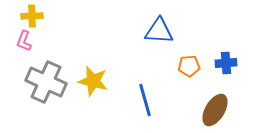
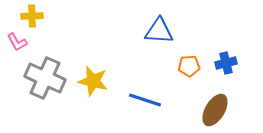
pink L-shape: moved 7 px left, 1 px down; rotated 50 degrees counterclockwise
blue cross: rotated 10 degrees counterclockwise
gray cross: moved 1 px left, 4 px up
blue line: rotated 56 degrees counterclockwise
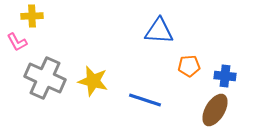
blue cross: moved 1 px left, 13 px down; rotated 20 degrees clockwise
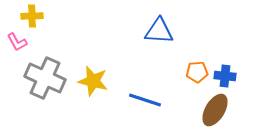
orange pentagon: moved 8 px right, 6 px down
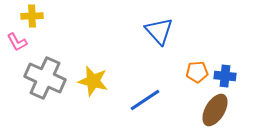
blue triangle: rotated 44 degrees clockwise
blue line: rotated 52 degrees counterclockwise
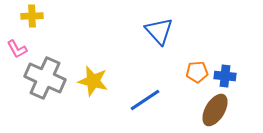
pink L-shape: moved 7 px down
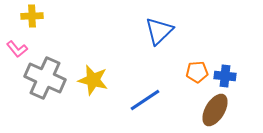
blue triangle: rotated 28 degrees clockwise
pink L-shape: rotated 10 degrees counterclockwise
yellow star: moved 1 px up
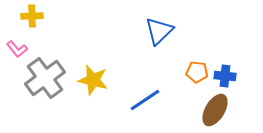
orange pentagon: rotated 10 degrees clockwise
gray cross: rotated 30 degrees clockwise
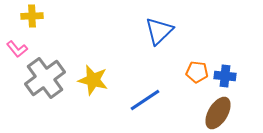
brown ellipse: moved 3 px right, 3 px down
